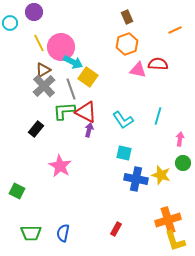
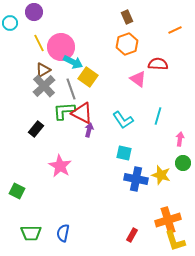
pink triangle: moved 9 px down; rotated 24 degrees clockwise
red triangle: moved 4 px left, 1 px down
red rectangle: moved 16 px right, 6 px down
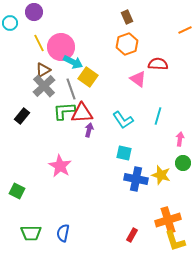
orange line: moved 10 px right
red triangle: rotated 30 degrees counterclockwise
black rectangle: moved 14 px left, 13 px up
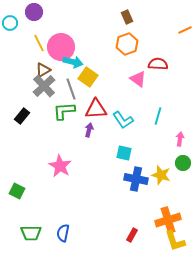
cyan arrow: rotated 12 degrees counterclockwise
red triangle: moved 14 px right, 4 px up
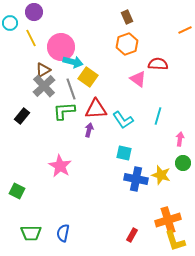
yellow line: moved 8 px left, 5 px up
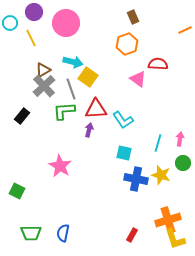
brown rectangle: moved 6 px right
pink circle: moved 5 px right, 24 px up
cyan line: moved 27 px down
yellow L-shape: moved 2 px up
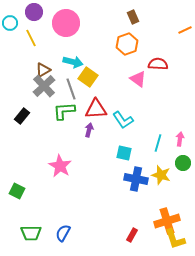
orange cross: moved 1 px left, 1 px down
blue semicircle: rotated 18 degrees clockwise
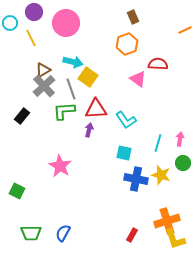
cyan L-shape: moved 3 px right
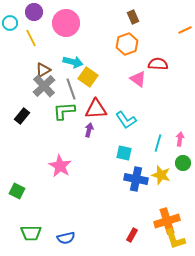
blue semicircle: moved 3 px right, 5 px down; rotated 132 degrees counterclockwise
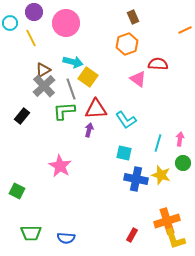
blue semicircle: rotated 18 degrees clockwise
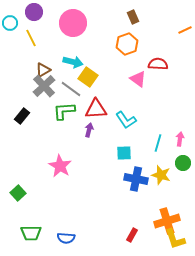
pink circle: moved 7 px right
gray line: rotated 35 degrees counterclockwise
cyan square: rotated 14 degrees counterclockwise
green square: moved 1 px right, 2 px down; rotated 21 degrees clockwise
